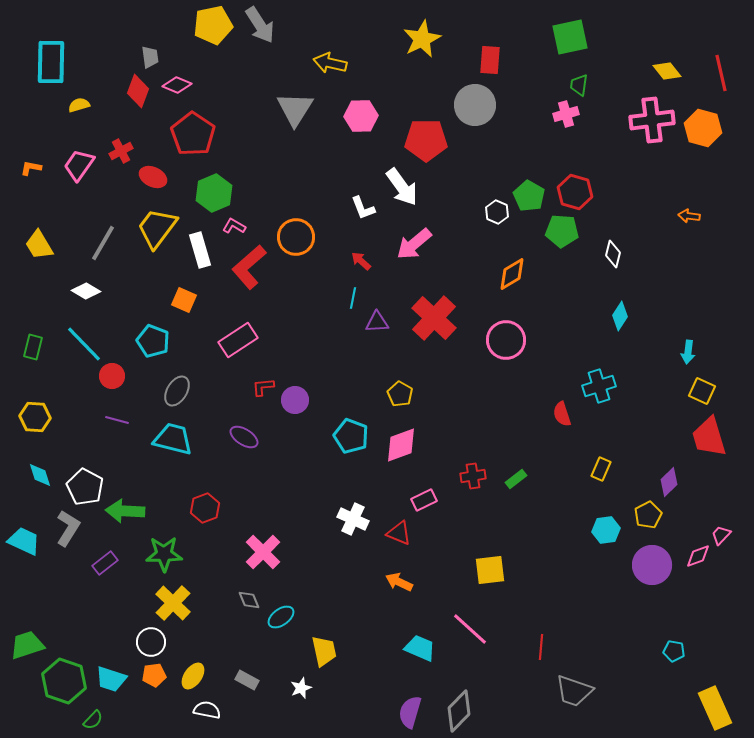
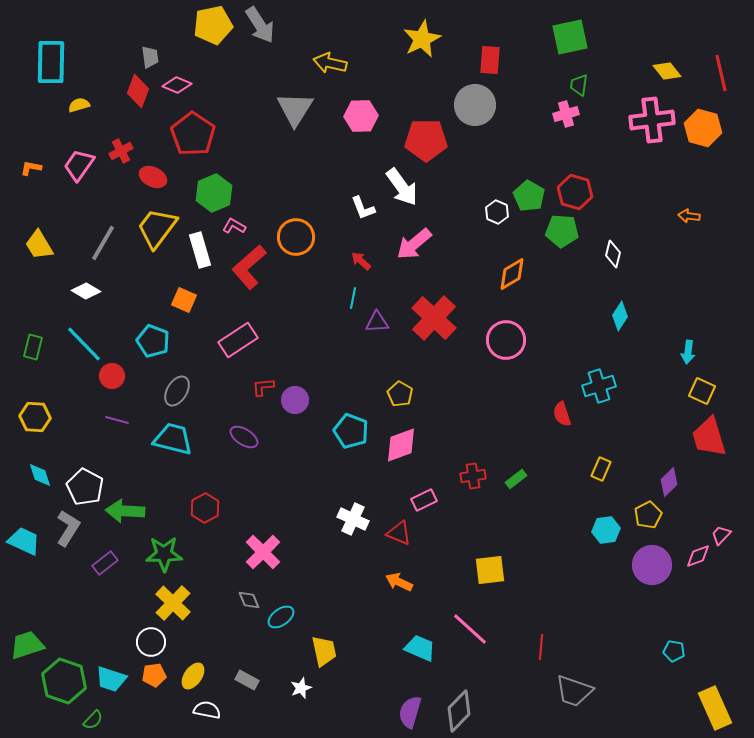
cyan pentagon at (351, 436): moved 5 px up
red hexagon at (205, 508): rotated 8 degrees counterclockwise
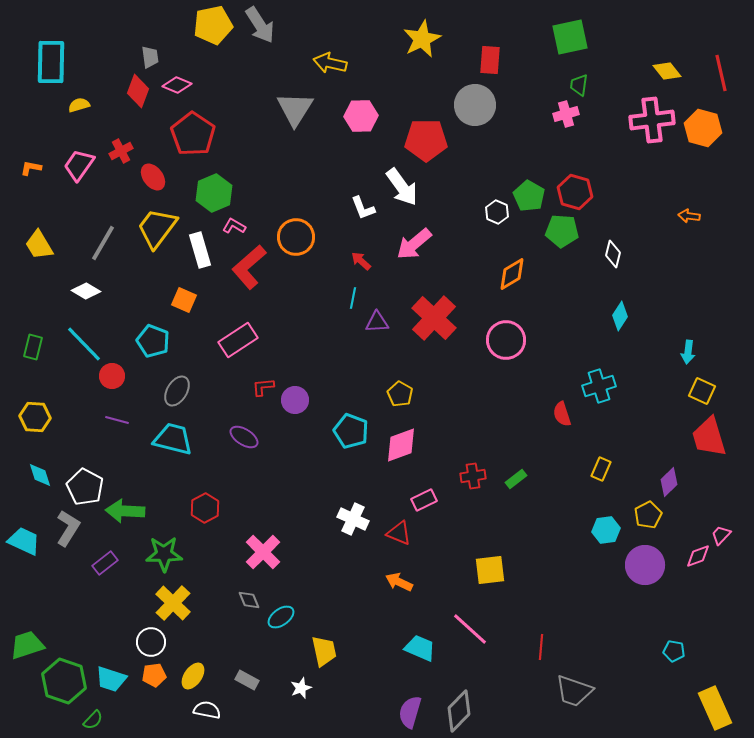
red ellipse at (153, 177): rotated 28 degrees clockwise
purple circle at (652, 565): moved 7 px left
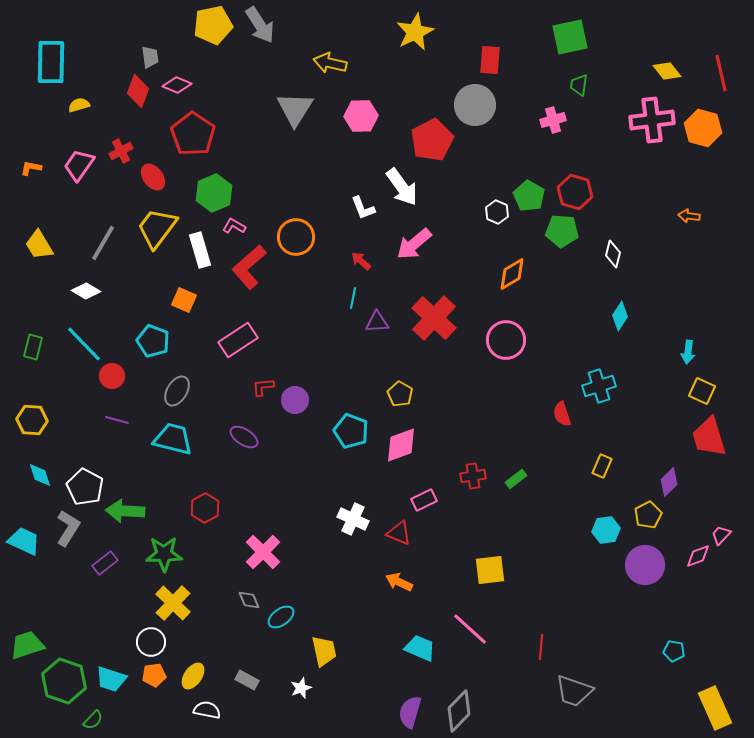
yellow star at (422, 39): moved 7 px left, 7 px up
pink cross at (566, 114): moved 13 px left, 6 px down
red pentagon at (426, 140): moved 6 px right; rotated 27 degrees counterclockwise
yellow hexagon at (35, 417): moved 3 px left, 3 px down
yellow rectangle at (601, 469): moved 1 px right, 3 px up
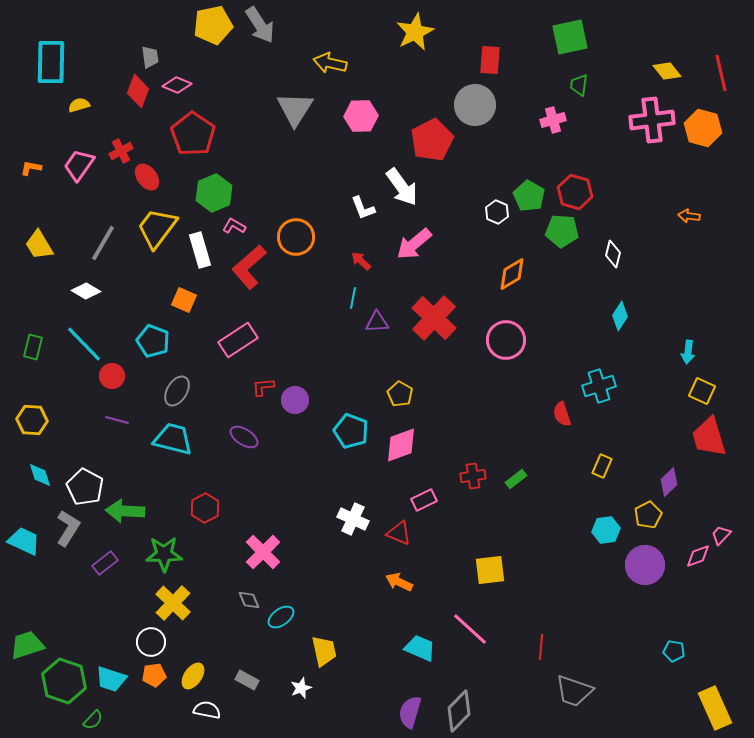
red ellipse at (153, 177): moved 6 px left
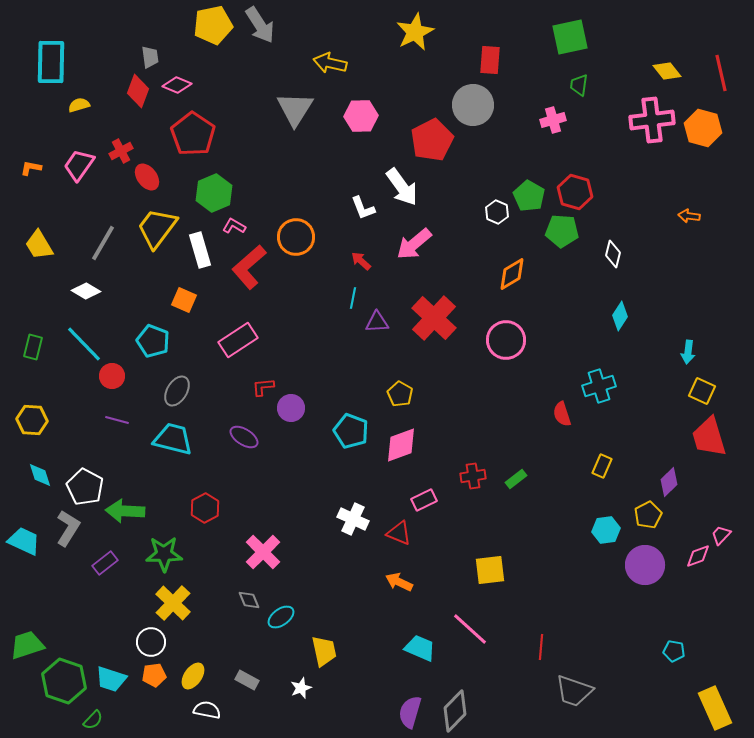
gray circle at (475, 105): moved 2 px left
purple circle at (295, 400): moved 4 px left, 8 px down
gray diamond at (459, 711): moved 4 px left
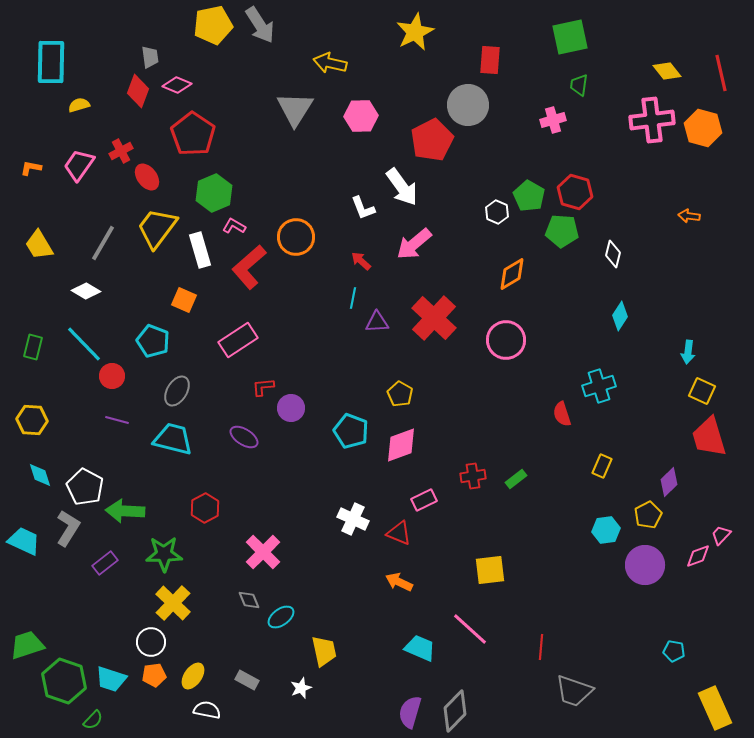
gray circle at (473, 105): moved 5 px left
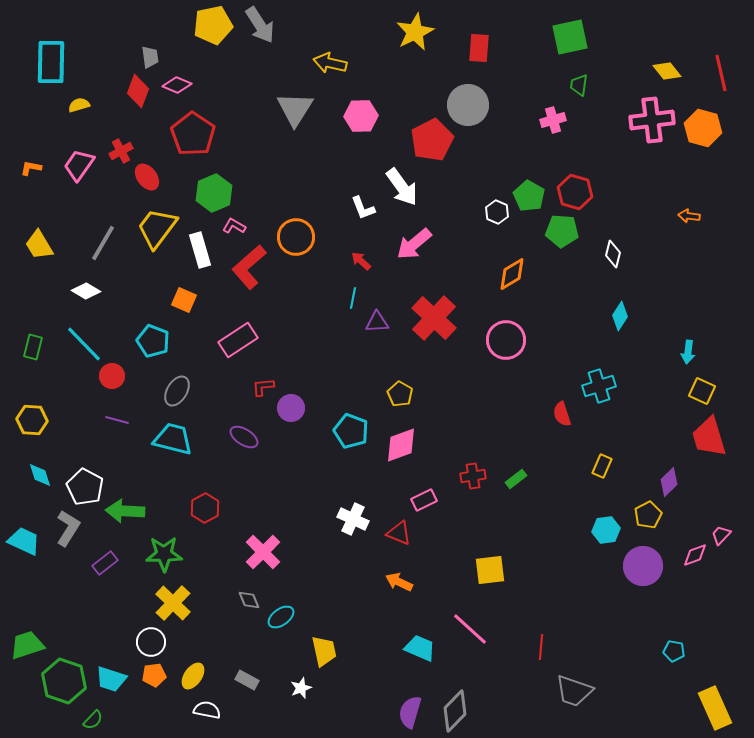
red rectangle at (490, 60): moved 11 px left, 12 px up
pink diamond at (698, 556): moved 3 px left, 1 px up
purple circle at (645, 565): moved 2 px left, 1 px down
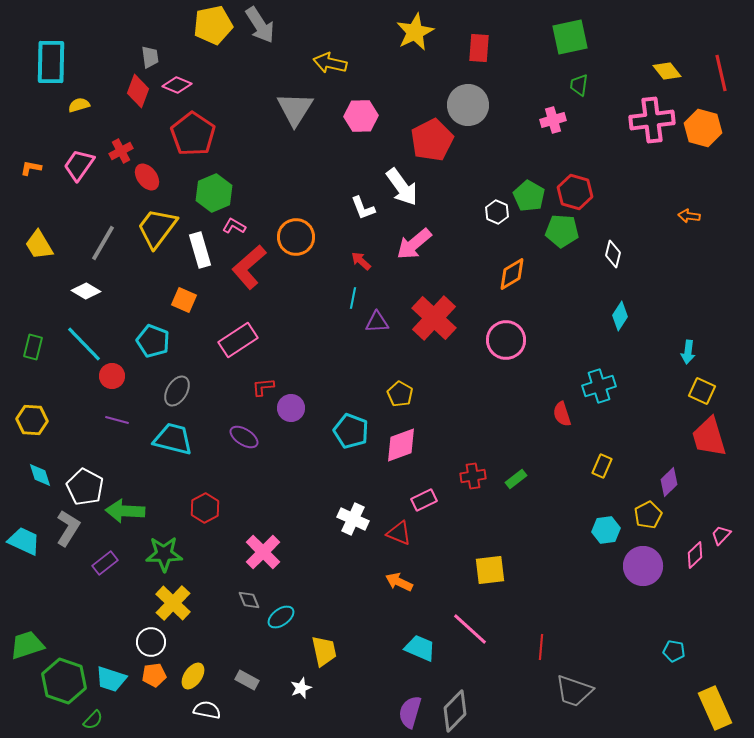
pink diamond at (695, 555): rotated 24 degrees counterclockwise
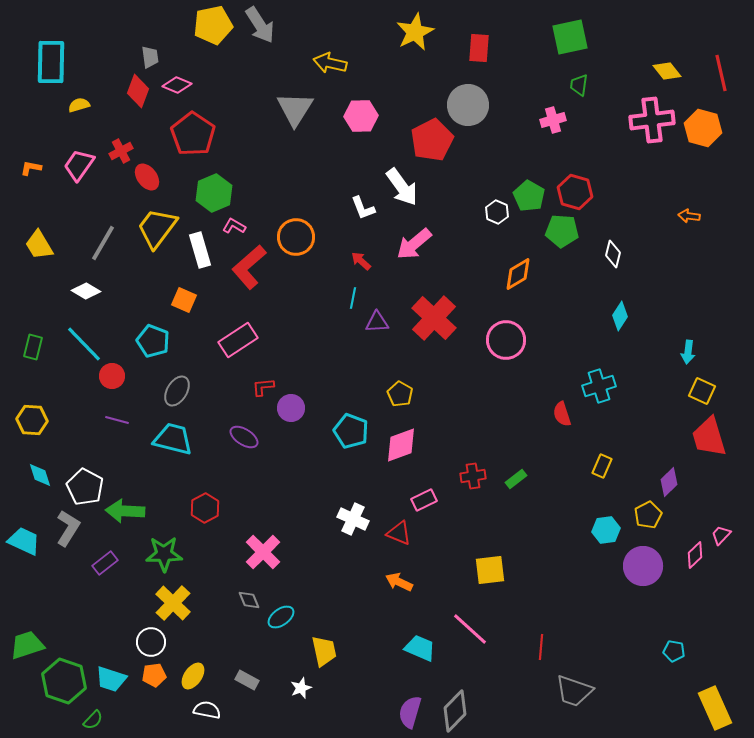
orange diamond at (512, 274): moved 6 px right
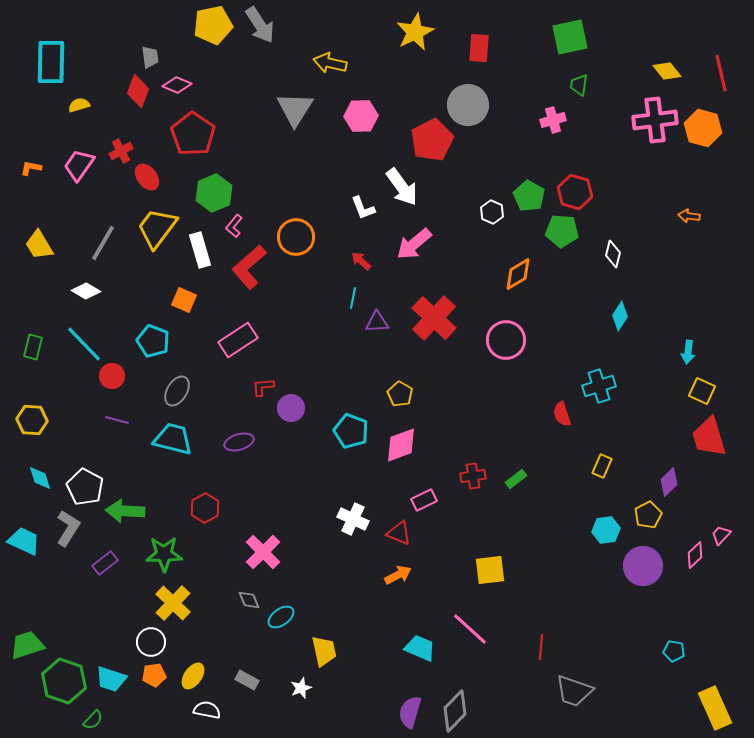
pink cross at (652, 120): moved 3 px right
white hexagon at (497, 212): moved 5 px left
pink L-shape at (234, 226): rotated 80 degrees counterclockwise
purple ellipse at (244, 437): moved 5 px left, 5 px down; rotated 48 degrees counterclockwise
cyan diamond at (40, 475): moved 3 px down
orange arrow at (399, 582): moved 1 px left, 7 px up; rotated 128 degrees clockwise
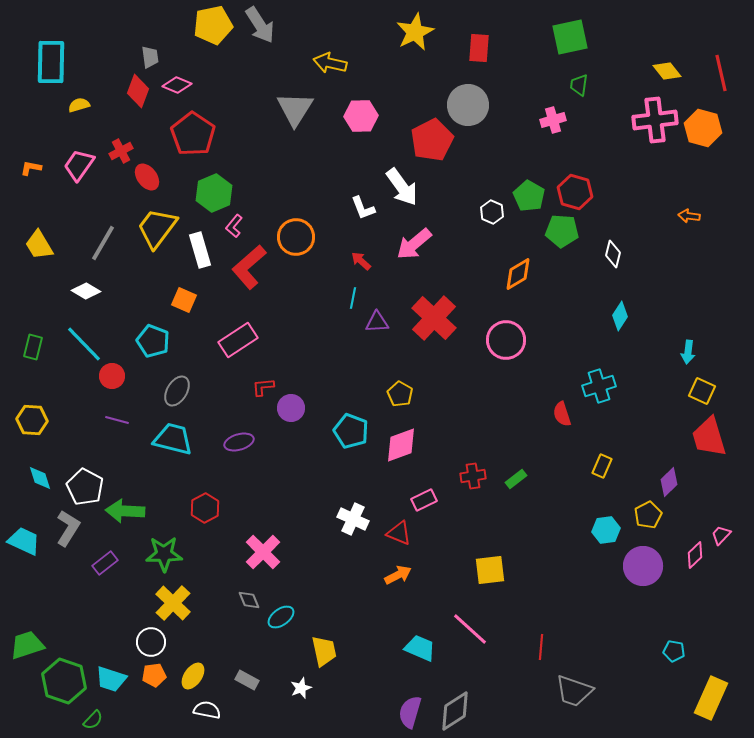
yellow rectangle at (715, 708): moved 4 px left, 10 px up; rotated 48 degrees clockwise
gray diamond at (455, 711): rotated 12 degrees clockwise
